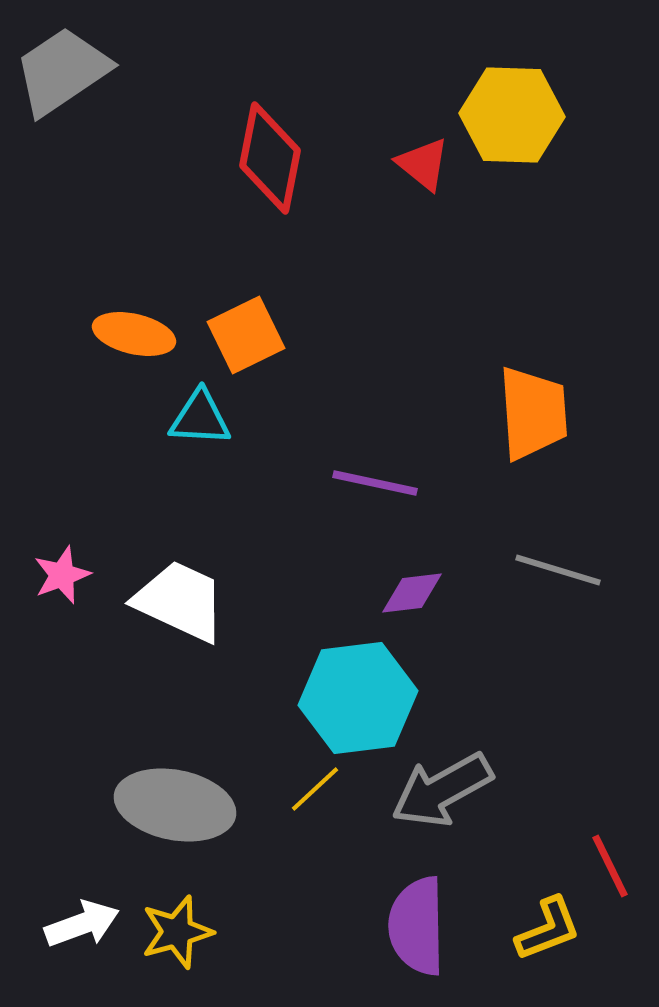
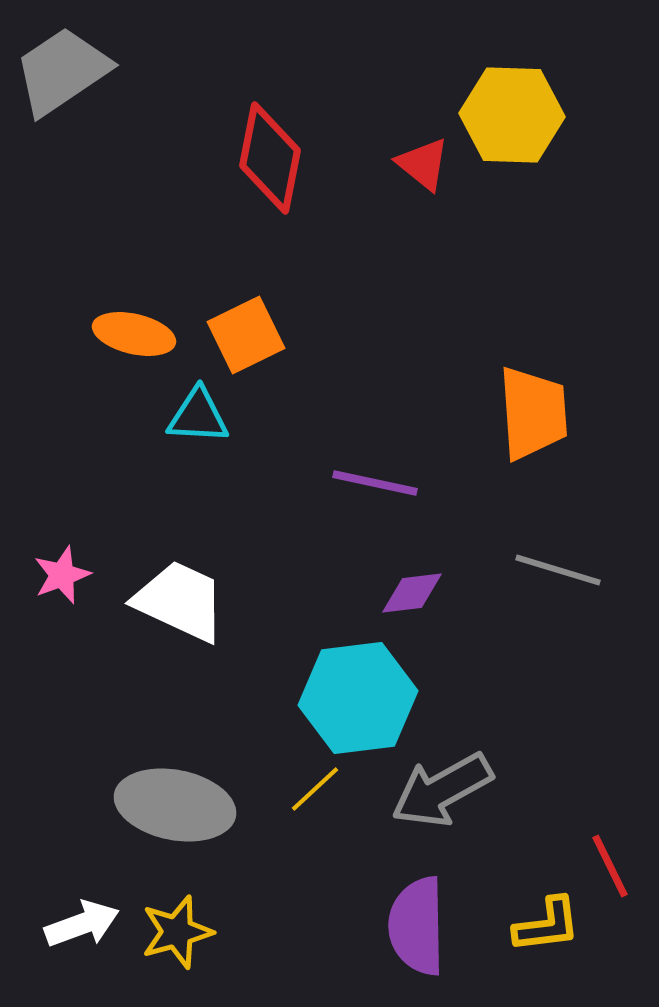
cyan triangle: moved 2 px left, 2 px up
yellow L-shape: moved 1 px left, 4 px up; rotated 14 degrees clockwise
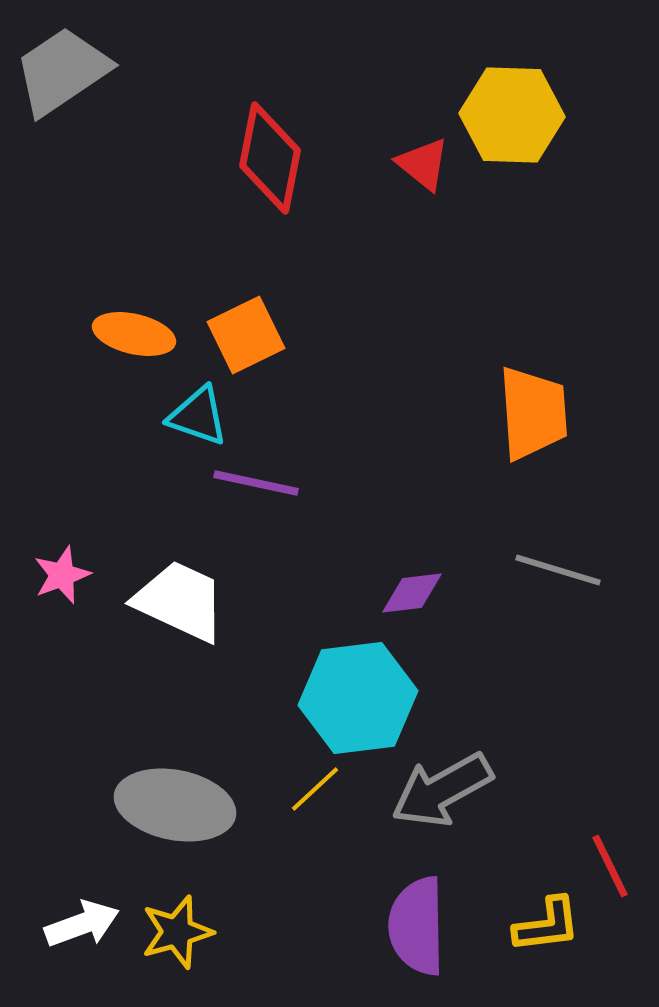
cyan triangle: rotated 16 degrees clockwise
purple line: moved 119 px left
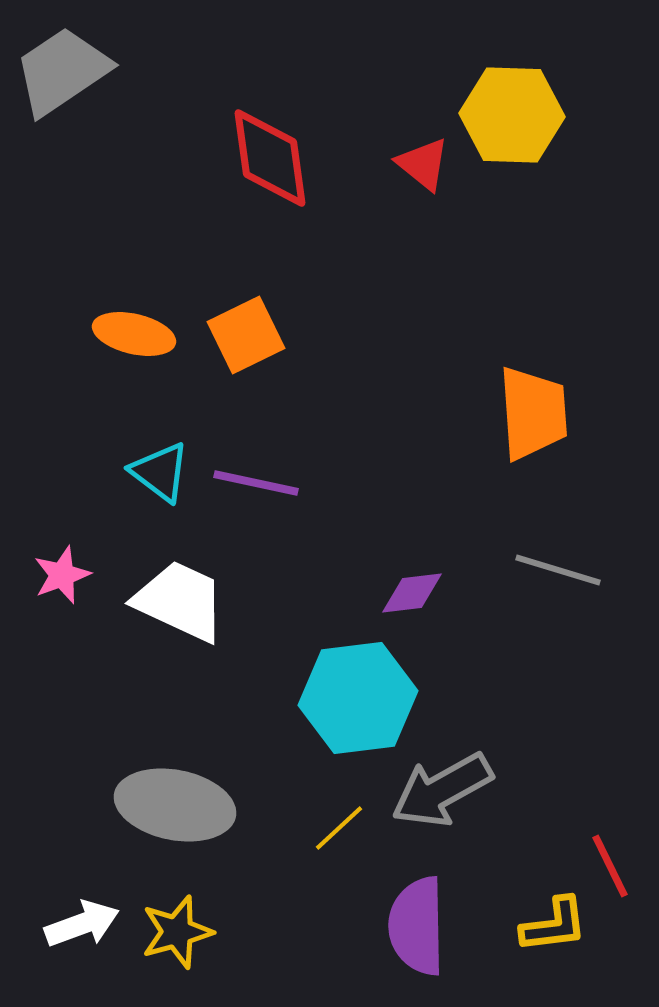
red diamond: rotated 19 degrees counterclockwise
cyan triangle: moved 38 px left, 56 px down; rotated 18 degrees clockwise
yellow line: moved 24 px right, 39 px down
yellow L-shape: moved 7 px right
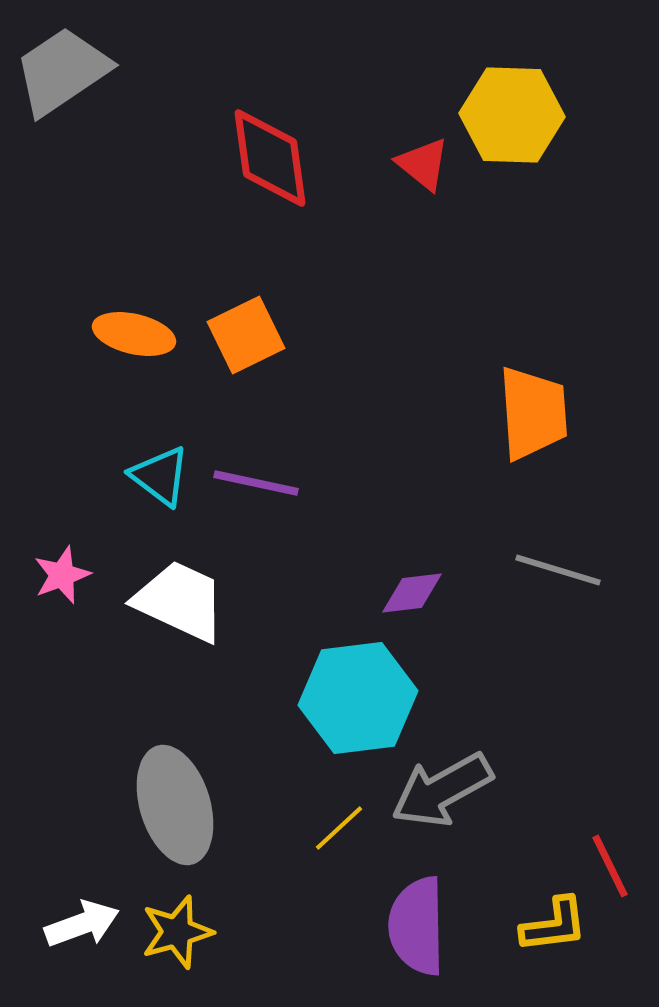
cyan triangle: moved 4 px down
gray ellipse: rotated 62 degrees clockwise
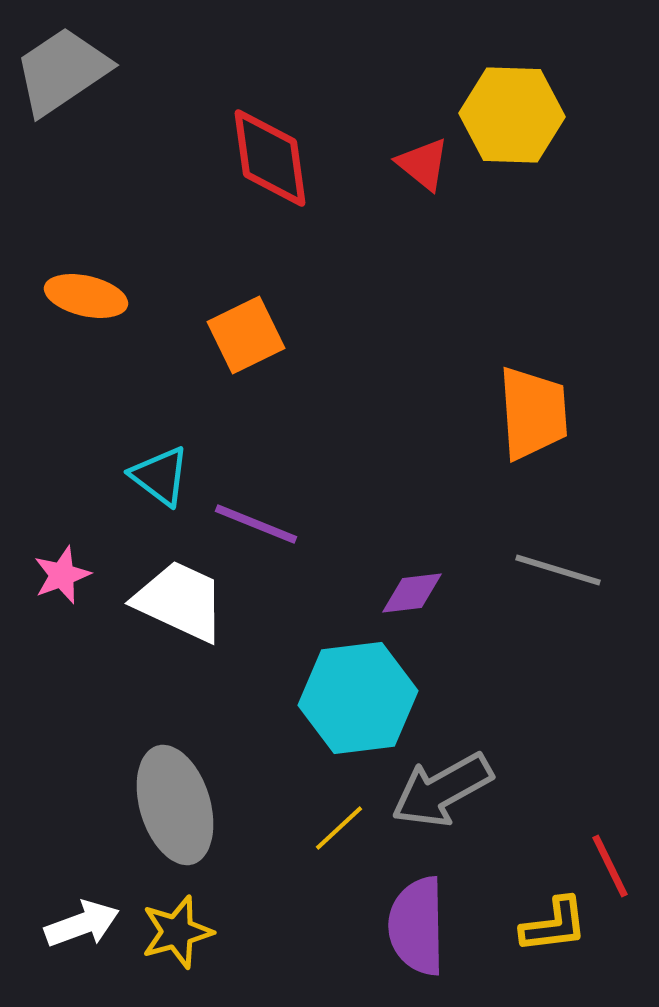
orange ellipse: moved 48 px left, 38 px up
purple line: moved 41 px down; rotated 10 degrees clockwise
